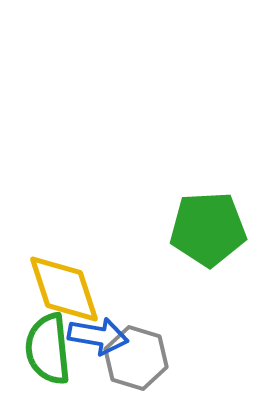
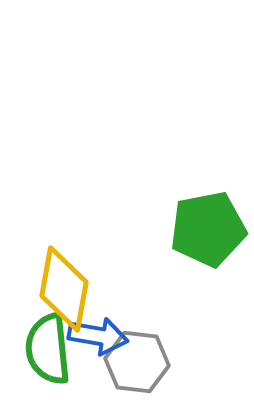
green pentagon: rotated 8 degrees counterclockwise
yellow diamond: rotated 28 degrees clockwise
gray hexagon: moved 1 px right, 4 px down; rotated 10 degrees counterclockwise
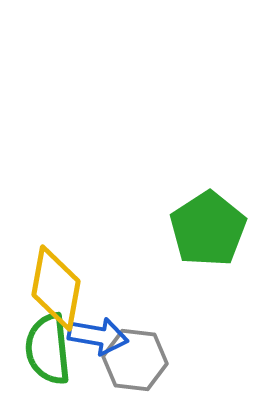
green pentagon: rotated 22 degrees counterclockwise
yellow diamond: moved 8 px left, 1 px up
gray hexagon: moved 2 px left, 2 px up
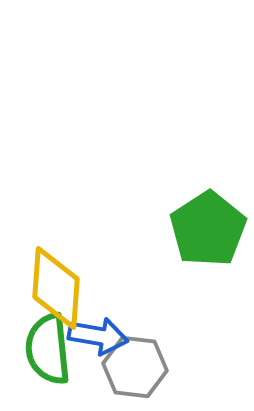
yellow diamond: rotated 6 degrees counterclockwise
gray hexagon: moved 7 px down
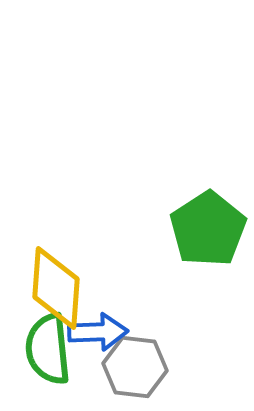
blue arrow: moved 4 px up; rotated 12 degrees counterclockwise
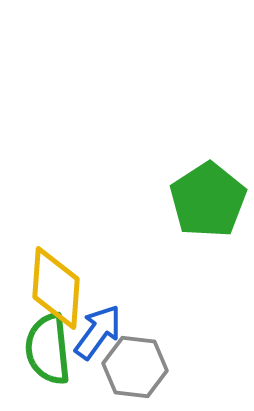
green pentagon: moved 29 px up
blue arrow: rotated 52 degrees counterclockwise
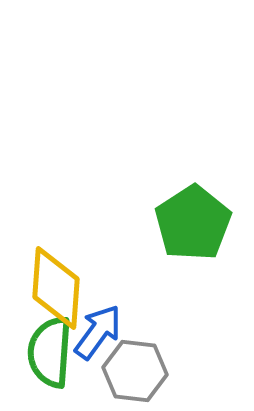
green pentagon: moved 15 px left, 23 px down
green semicircle: moved 2 px right, 3 px down; rotated 10 degrees clockwise
gray hexagon: moved 4 px down
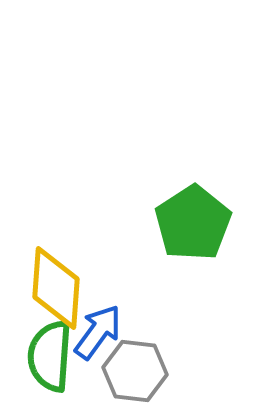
green semicircle: moved 4 px down
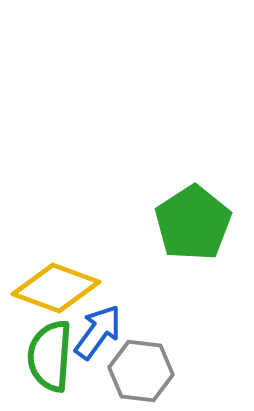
yellow diamond: rotated 74 degrees counterclockwise
gray hexagon: moved 6 px right
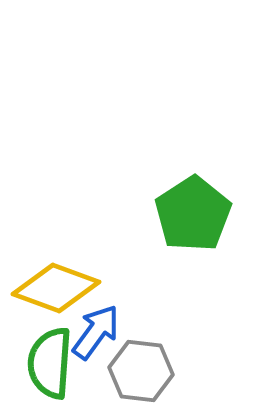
green pentagon: moved 9 px up
blue arrow: moved 2 px left
green semicircle: moved 7 px down
